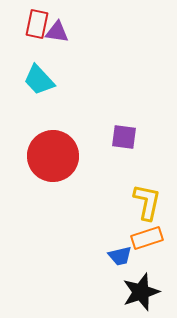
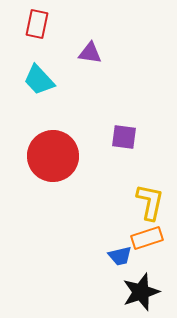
purple triangle: moved 33 px right, 21 px down
yellow L-shape: moved 3 px right
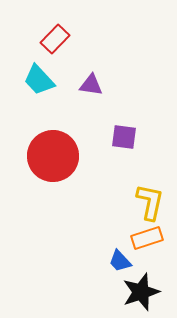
red rectangle: moved 18 px right, 15 px down; rotated 32 degrees clockwise
purple triangle: moved 1 px right, 32 px down
blue trapezoid: moved 5 px down; rotated 60 degrees clockwise
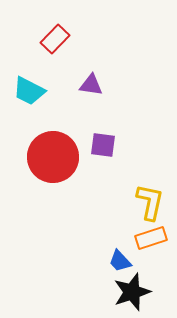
cyan trapezoid: moved 10 px left, 11 px down; rotated 20 degrees counterclockwise
purple square: moved 21 px left, 8 px down
red circle: moved 1 px down
orange rectangle: moved 4 px right
black star: moved 9 px left
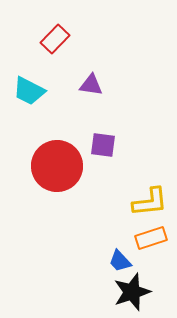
red circle: moved 4 px right, 9 px down
yellow L-shape: rotated 72 degrees clockwise
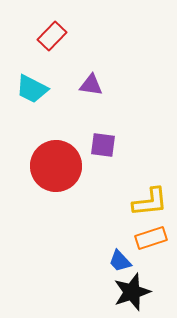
red rectangle: moved 3 px left, 3 px up
cyan trapezoid: moved 3 px right, 2 px up
red circle: moved 1 px left
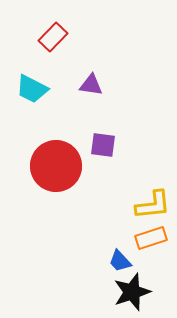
red rectangle: moved 1 px right, 1 px down
yellow L-shape: moved 3 px right, 3 px down
